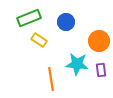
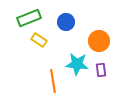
orange line: moved 2 px right, 2 px down
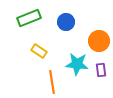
yellow rectangle: moved 11 px down
orange line: moved 1 px left, 1 px down
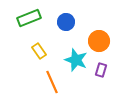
yellow rectangle: rotated 21 degrees clockwise
cyan star: moved 1 px left, 4 px up; rotated 15 degrees clockwise
purple rectangle: rotated 24 degrees clockwise
orange line: rotated 15 degrees counterclockwise
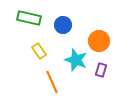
green rectangle: rotated 35 degrees clockwise
blue circle: moved 3 px left, 3 px down
